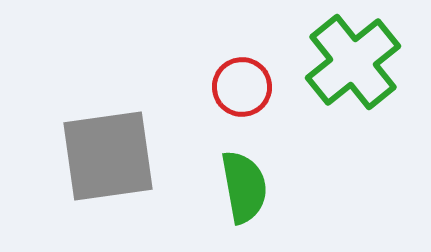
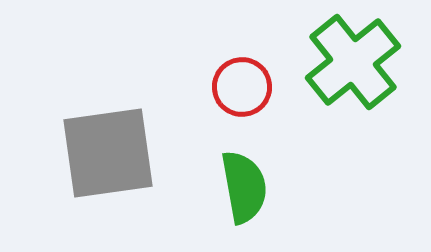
gray square: moved 3 px up
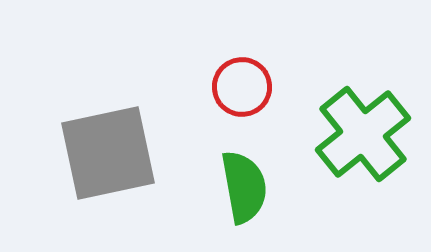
green cross: moved 10 px right, 72 px down
gray square: rotated 4 degrees counterclockwise
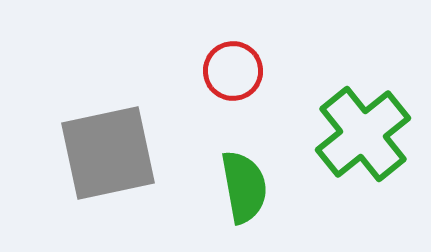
red circle: moved 9 px left, 16 px up
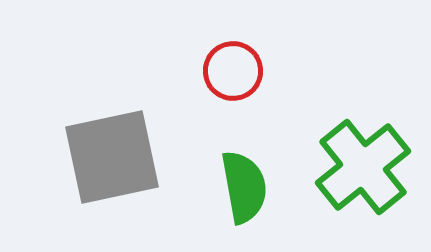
green cross: moved 33 px down
gray square: moved 4 px right, 4 px down
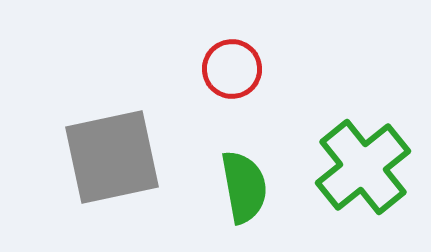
red circle: moved 1 px left, 2 px up
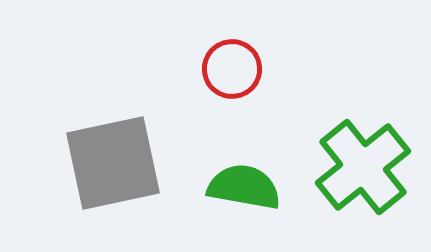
gray square: moved 1 px right, 6 px down
green semicircle: rotated 70 degrees counterclockwise
